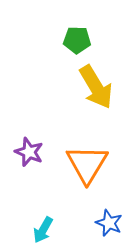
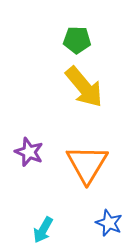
yellow arrow: moved 12 px left; rotated 9 degrees counterclockwise
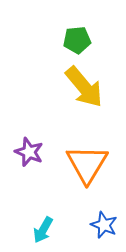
green pentagon: rotated 8 degrees counterclockwise
blue star: moved 5 px left, 2 px down
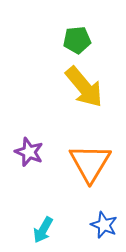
orange triangle: moved 3 px right, 1 px up
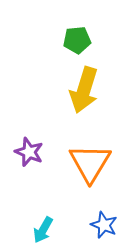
yellow arrow: moved 3 px down; rotated 57 degrees clockwise
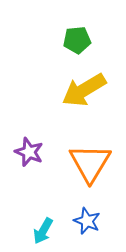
yellow arrow: rotated 42 degrees clockwise
blue star: moved 17 px left, 4 px up
cyan arrow: moved 1 px down
